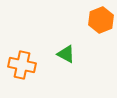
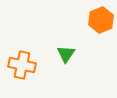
green triangle: rotated 36 degrees clockwise
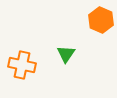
orange hexagon: rotated 15 degrees counterclockwise
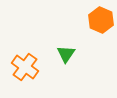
orange cross: moved 3 px right, 2 px down; rotated 24 degrees clockwise
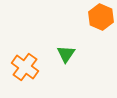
orange hexagon: moved 3 px up
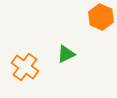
green triangle: rotated 30 degrees clockwise
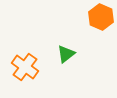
green triangle: rotated 12 degrees counterclockwise
